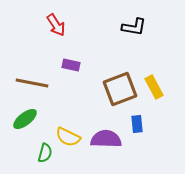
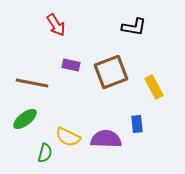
brown square: moved 9 px left, 17 px up
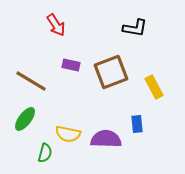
black L-shape: moved 1 px right, 1 px down
brown line: moved 1 px left, 2 px up; rotated 20 degrees clockwise
green ellipse: rotated 15 degrees counterclockwise
yellow semicircle: moved 3 px up; rotated 15 degrees counterclockwise
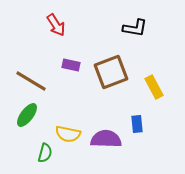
green ellipse: moved 2 px right, 4 px up
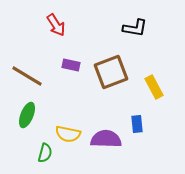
brown line: moved 4 px left, 5 px up
green ellipse: rotated 15 degrees counterclockwise
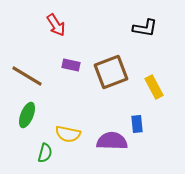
black L-shape: moved 10 px right
purple semicircle: moved 6 px right, 2 px down
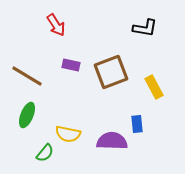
green semicircle: rotated 24 degrees clockwise
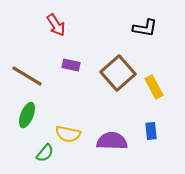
brown square: moved 7 px right, 1 px down; rotated 20 degrees counterclockwise
blue rectangle: moved 14 px right, 7 px down
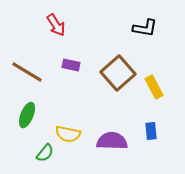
brown line: moved 4 px up
